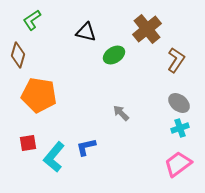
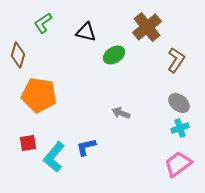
green L-shape: moved 11 px right, 3 px down
brown cross: moved 2 px up
gray arrow: rotated 24 degrees counterclockwise
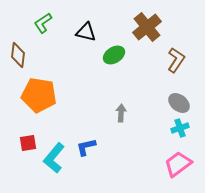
brown diamond: rotated 10 degrees counterclockwise
gray arrow: rotated 72 degrees clockwise
cyan L-shape: moved 1 px down
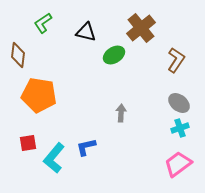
brown cross: moved 6 px left, 1 px down
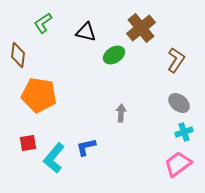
cyan cross: moved 4 px right, 4 px down
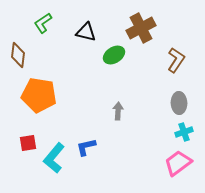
brown cross: rotated 12 degrees clockwise
gray ellipse: rotated 50 degrees clockwise
gray arrow: moved 3 px left, 2 px up
pink trapezoid: moved 1 px up
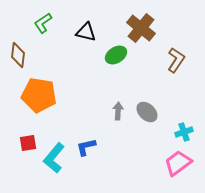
brown cross: rotated 24 degrees counterclockwise
green ellipse: moved 2 px right
gray ellipse: moved 32 px left, 9 px down; rotated 45 degrees counterclockwise
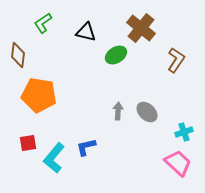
pink trapezoid: rotated 80 degrees clockwise
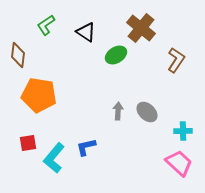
green L-shape: moved 3 px right, 2 px down
black triangle: rotated 20 degrees clockwise
cyan cross: moved 1 px left, 1 px up; rotated 18 degrees clockwise
pink trapezoid: moved 1 px right
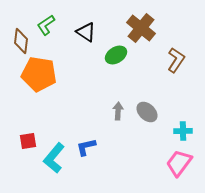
brown diamond: moved 3 px right, 14 px up
orange pentagon: moved 21 px up
red square: moved 2 px up
pink trapezoid: rotated 96 degrees counterclockwise
